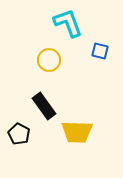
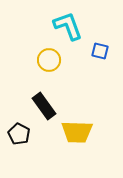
cyan L-shape: moved 3 px down
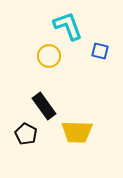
yellow circle: moved 4 px up
black pentagon: moved 7 px right
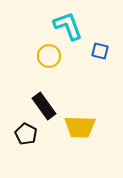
yellow trapezoid: moved 3 px right, 5 px up
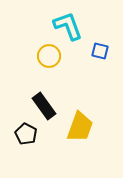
yellow trapezoid: rotated 72 degrees counterclockwise
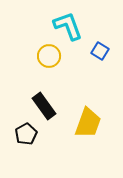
blue square: rotated 18 degrees clockwise
yellow trapezoid: moved 8 px right, 4 px up
black pentagon: rotated 15 degrees clockwise
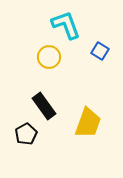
cyan L-shape: moved 2 px left, 1 px up
yellow circle: moved 1 px down
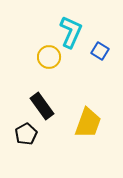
cyan L-shape: moved 5 px right, 7 px down; rotated 44 degrees clockwise
black rectangle: moved 2 px left
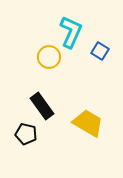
yellow trapezoid: rotated 80 degrees counterclockwise
black pentagon: rotated 30 degrees counterclockwise
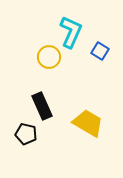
black rectangle: rotated 12 degrees clockwise
